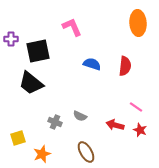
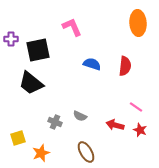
black square: moved 1 px up
orange star: moved 1 px left, 1 px up
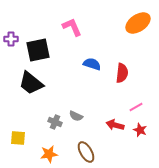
orange ellipse: rotated 60 degrees clockwise
red semicircle: moved 3 px left, 7 px down
pink line: rotated 64 degrees counterclockwise
gray semicircle: moved 4 px left
yellow square: rotated 21 degrees clockwise
orange star: moved 8 px right, 1 px down; rotated 12 degrees clockwise
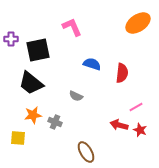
gray semicircle: moved 20 px up
red arrow: moved 4 px right
orange star: moved 16 px left, 39 px up
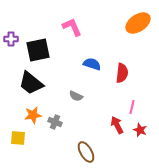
pink line: moved 4 px left; rotated 48 degrees counterclockwise
red arrow: moved 2 px left; rotated 48 degrees clockwise
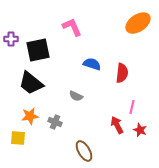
orange star: moved 3 px left, 1 px down
brown ellipse: moved 2 px left, 1 px up
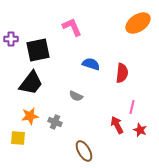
blue semicircle: moved 1 px left
black trapezoid: rotated 92 degrees counterclockwise
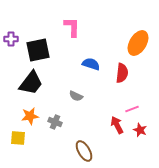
orange ellipse: moved 20 px down; rotated 25 degrees counterclockwise
pink L-shape: rotated 25 degrees clockwise
pink line: moved 2 px down; rotated 56 degrees clockwise
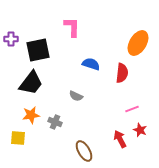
orange star: moved 1 px right, 1 px up
red arrow: moved 3 px right, 14 px down
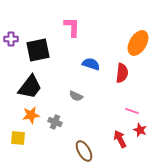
black trapezoid: moved 1 px left, 4 px down
pink line: moved 2 px down; rotated 40 degrees clockwise
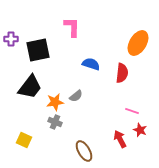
gray semicircle: rotated 64 degrees counterclockwise
orange star: moved 24 px right, 13 px up
yellow square: moved 6 px right, 2 px down; rotated 21 degrees clockwise
